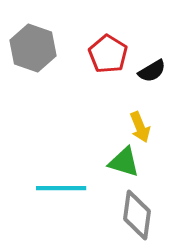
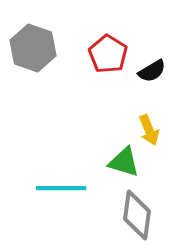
yellow arrow: moved 9 px right, 3 px down
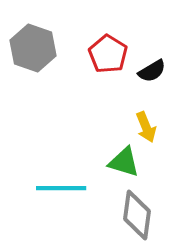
yellow arrow: moved 3 px left, 3 px up
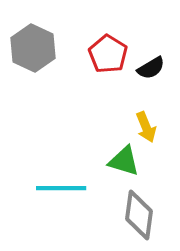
gray hexagon: rotated 6 degrees clockwise
black semicircle: moved 1 px left, 3 px up
green triangle: moved 1 px up
gray diamond: moved 2 px right
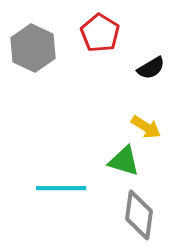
red pentagon: moved 8 px left, 21 px up
yellow arrow: rotated 36 degrees counterclockwise
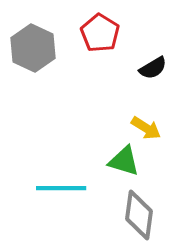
black semicircle: moved 2 px right
yellow arrow: moved 1 px down
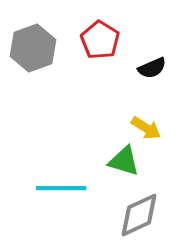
red pentagon: moved 7 px down
gray hexagon: rotated 15 degrees clockwise
black semicircle: moved 1 px left; rotated 8 degrees clockwise
gray diamond: rotated 57 degrees clockwise
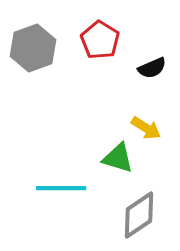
green triangle: moved 6 px left, 3 px up
gray diamond: rotated 9 degrees counterclockwise
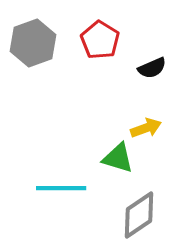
gray hexagon: moved 5 px up
yellow arrow: rotated 52 degrees counterclockwise
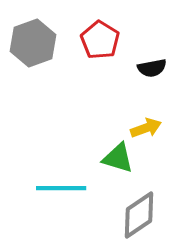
black semicircle: rotated 12 degrees clockwise
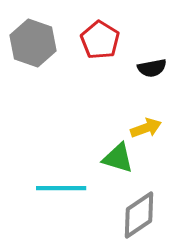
gray hexagon: rotated 21 degrees counterclockwise
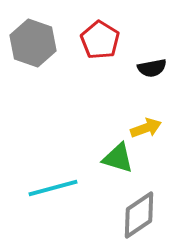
cyan line: moved 8 px left; rotated 15 degrees counterclockwise
